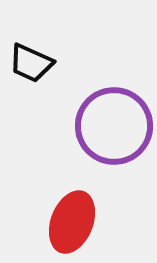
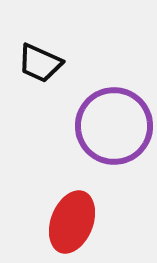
black trapezoid: moved 9 px right
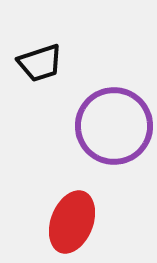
black trapezoid: rotated 42 degrees counterclockwise
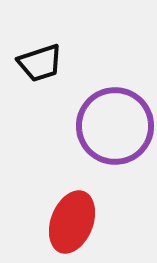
purple circle: moved 1 px right
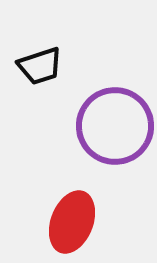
black trapezoid: moved 3 px down
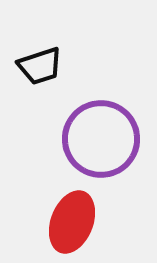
purple circle: moved 14 px left, 13 px down
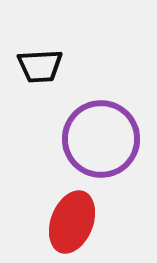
black trapezoid: rotated 15 degrees clockwise
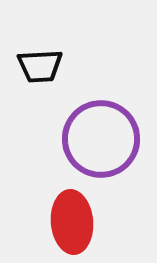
red ellipse: rotated 26 degrees counterclockwise
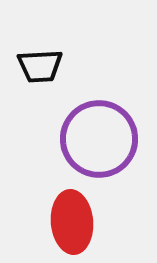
purple circle: moved 2 px left
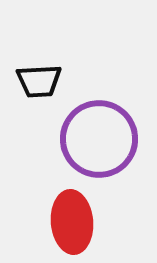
black trapezoid: moved 1 px left, 15 px down
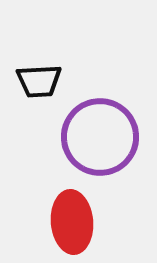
purple circle: moved 1 px right, 2 px up
